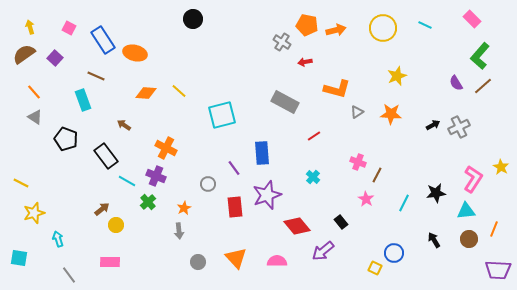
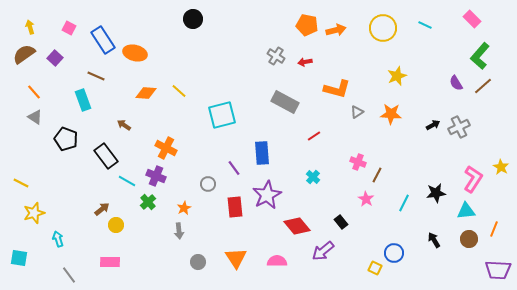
gray cross at (282, 42): moved 6 px left, 14 px down
purple star at (267, 195): rotated 8 degrees counterclockwise
orange triangle at (236, 258): rotated 10 degrees clockwise
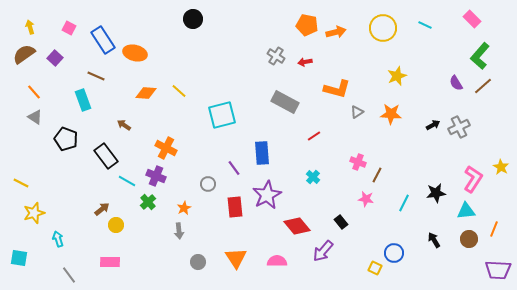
orange arrow at (336, 30): moved 2 px down
pink star at (366, 199): rotated 21 degrees counterclockwise
purple arrow at (323, 251): rotated 10 degrees counterclockwise
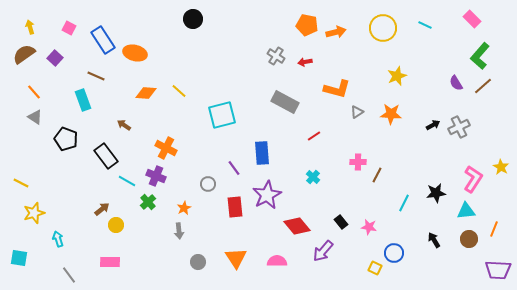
pink cross at (358, 162): rotated 21 degrees counterclockwise
pink star at (366, 199): moved 3 px right, 28 px down
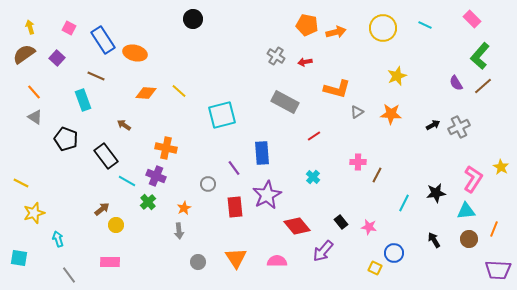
purple square at (55, 58): moved 2 px right
orange cross at (166, 148): rotated 15 degrees counterclockwise
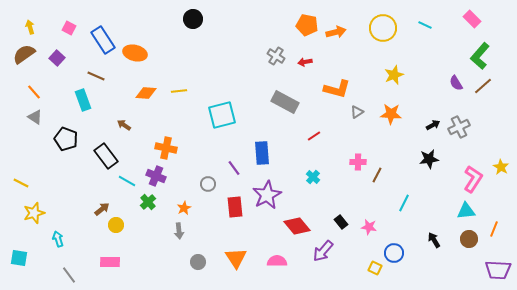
yellow star at (397, 76): moved 3 px left, 1 px up
yellow line at (179, 91): rotated 49 degrees counterclockwise
black star at (436, 193): moved 7 px left, 34 px up
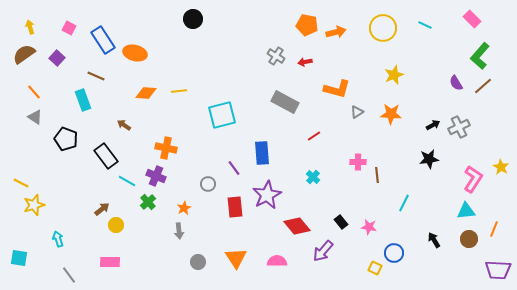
brown line at (377, 175): rotated 35 degrees counterclockwise
yellow star at (34, 213): moved 8 px up
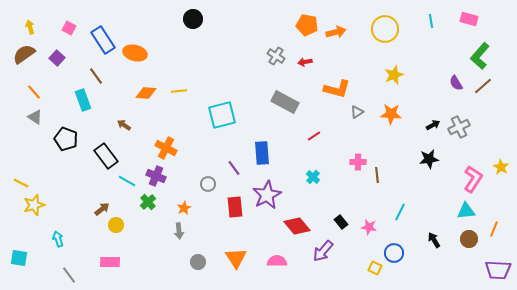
pink rectangle at (472, 19): moved 3 px left; rotated 30 degrees counterclockwise
cyan line at (425, 25): moved 6 px right, 4 px up; rotated 56 degrees clockwise
yellow circle at (383, 28): moved 2 px right, 1 px down
brown line at (96, 76): rotated 30 degrees clockwise
orange cross at (166, 148): rotated 15 degrees clockwise
cyan line at (404, 203): moved 4 px left, 9 px down
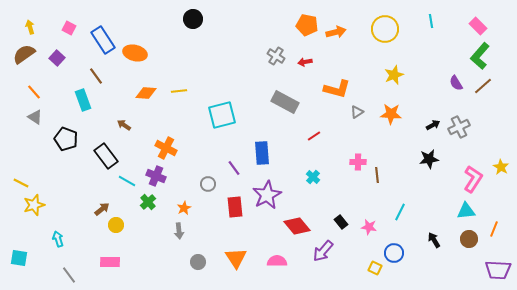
pink rectangle at (469, 19): moved 9 px right, 7 px down; rotated 30 degrees clockwise
